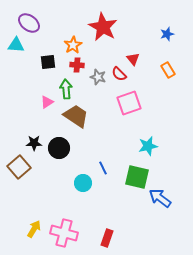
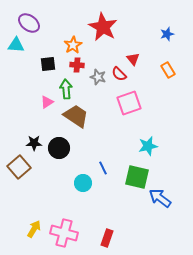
black square: moved 2 px down
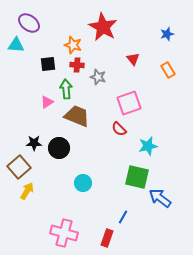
orange star: rotated 24 degrees counterclockwise
red semicircle: moved 55 px down
brown trapezoid: moved 1 px right; rotated 12 degrees counterclockwise
blue line: moved 20 px right, 49 px down; rotated 56 degrees clockwise
yellow arrow: moved 7 px left, 38 px up
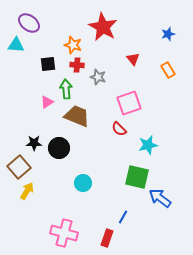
blue star: moved 1 px right
cyan star: moved 1 px up
